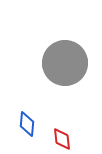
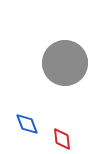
blue diamond: rotated 25 degrees counterclockwise
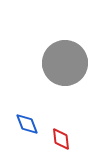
red diamond: moved 1 px left
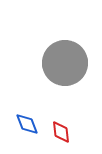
red diamond: moved 7 px up
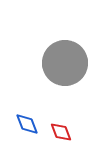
red diamond: rotated 15 degrees counterclockwise
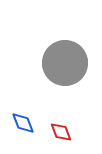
blue diamond: moved 4 px left, 1 px up
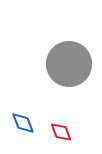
gray circle: moved 4 px right, 1 px down
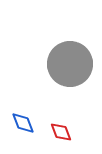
gray circle: moved 1 px right
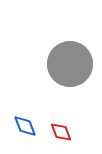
blue diamond: moved 2 px right, 3 px down
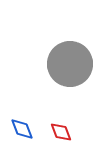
blue diamond: moved 3 px left, 3 px down
